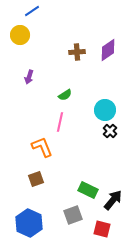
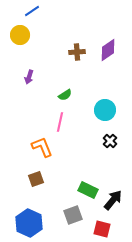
black cross: moved 10 px down
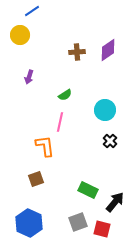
orange L-shape: moved 3 px right, 1 px up; rotated 15 degrees clockwise
black arrow: moved 2 px right, 2 px down
gray square: moved 5 px right, 7 px down
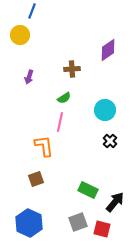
blue line: rotated 35 degrees counterclockwise
brown cross: moved 5 px left, 17 px down
green semicircle: moved 1 px left, 3 px down
orange L-shape: moved 1 px left
